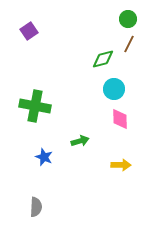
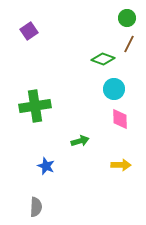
green circle: moved 1 px left, 1 px up
green diamond: rotated 35 degrees clockwise
green cross: rotated 20 degrees counterclockwise
blue star: moved 2 px right, 9 px down
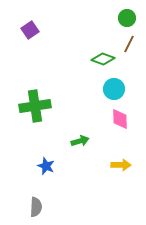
purple square: moved 1 px right, 1 px up
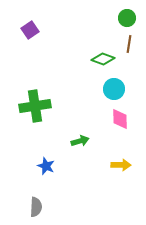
brown line: rotated 18 degrees counterclockwise
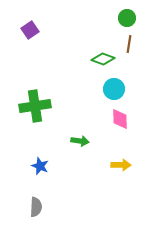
green arrow: rotated 24 degrees clockwise
blue star: moved 6 px left
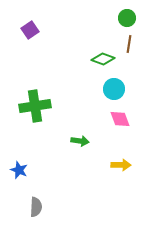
pink diamond: rotated 20 degrees counterclockwise
blue star: moved 21 px left, 4 px down
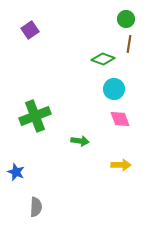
green circle: moved 1 px left, 1 px down
green cross: moved 10 px down; rotated 12 degrees counterclockwise
blue star: moved 3 px left, 2 px down
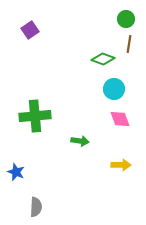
green cross: rotated 16 degrees clockwise
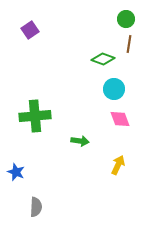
yellow arrow: moved 3 px left; rotated 66 degrees counterclockwise
